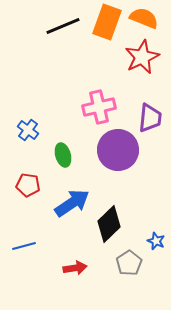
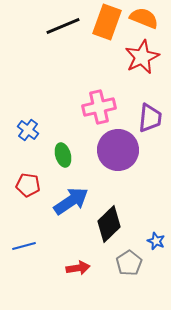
blue arrow: moved 1 px left, 2 px up
red arrow: moved 3 px right
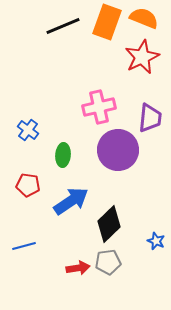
green ellipse: rotated 20 degrees clockwise
gray pentagon: moved 21 px left, 1 px up; rotated 25 degrees clockwise
